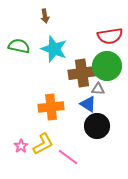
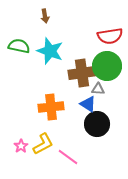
cyan star: moved 4 px left, 2 px down
black circle: moved 2 px up
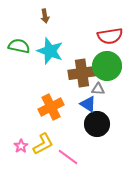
orange cross: rotated 20 degrees counterclockwise
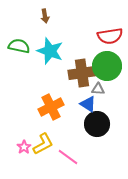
pink star: moved 3 px right, 1 px down
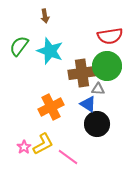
green semicircle: rotated 65 degrees counterclockwise
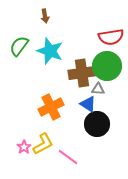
red semicircle: moved 1 px right, 1 px down
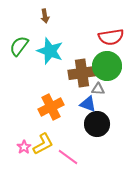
blue triangle: rotated 12 degrees counterclockwise
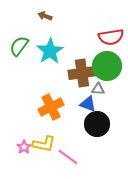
brown arrow: rotated 120 degrees clockwise
cyan star: rotated 20 degrees clockwise
yellow L-shape: moved 1 px right; rotated 40 degrees clockwise
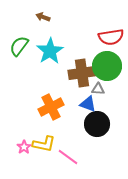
brown arrow: moved 2 px left, 1 px down
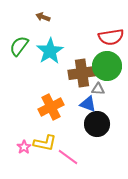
yellow L-shape: moved 1 px right, 1 px up
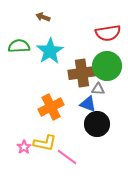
red semicircle: moved 3 px left, 4 px up
green semicircle: rotated 50 degrees clockwise
pink line: moved 1 px left
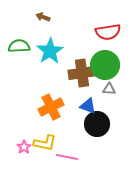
red semicircle: moved 1 px up
green circle: moved 2 px left, 1 px up
gray triangle: moved 11 px right
blue triangle: moved 2 px down
pink line: rotated 25 degrees counterclockwise
